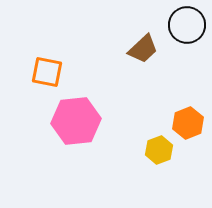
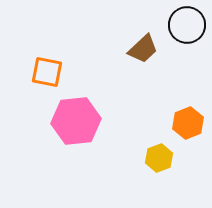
yellow hexagon: moved 8 px down
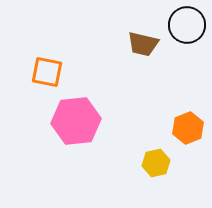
brown trapezoid: moved 5 px up; rotated 56 degrees clockwise
orange hexagon: moved 5 px down
yellow hexagon: moved 3 px left, 5 px down; rotated 8 degrees clockwise
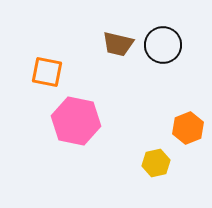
black circle: moved 24 px left, 20 px down
brown trapezoid: moved 25 px left
pink hexagon: rotated 18 degrees clockwise
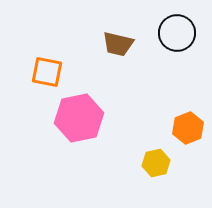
black circle: moved 14 px right, 12 px up
pink hexagon: moved 3 px right, 3 px up; rotated 24 degrees counterclockwise
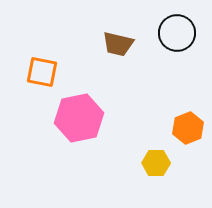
orange square: moved 5 px left
yellow hexagon: rotated 12 degrees clockwise
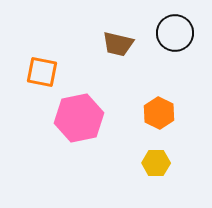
black circle: moved 2 px left
orange hexagon: moved 29 px left, 15 px up; rotated 12 degrees counterclockwise
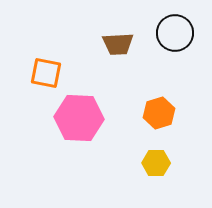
brown trapezoid: rotated 16 degrees counterclockwise
orange square: moved 4 px right, 1 px down
orange hexagon: rotated 16 degrees clockwise
pink hexagon: rotated 15 degrees clockwise
